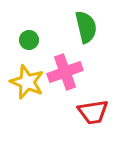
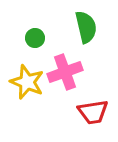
green circle: moved 6 px right, 2 px up
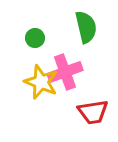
yellow star: moved 14 px right
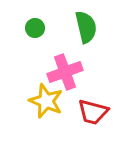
green circle: moved 10 px up
yellow star: moved 5 px right, 19 px down
red trapezoid: rotated 24 degrees clockwise
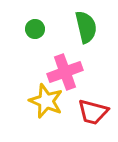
green circle: moved 1 px down
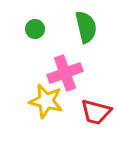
pink cross: moved 1 px down
yellow star: rotated 8 degrees counterclockwise
red trapezoid: moved 3 px right
